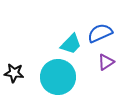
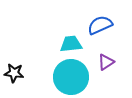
blue semicircle: moved 8 px up
cyan trapezoid: rotated 140 degrees counterclockwise
cyan circle: moved 13 px right
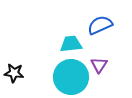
purple triangle: moved 7 px left, 3 px down; rotated 24 degrees counterclockwise
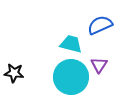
cyan trapezoid: rotated 20 degrees clockwise
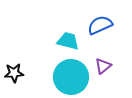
cyan trapezoid: moved 3 px left, 3 px up
purple triangle: moved 4 px right, 1 px down; rotated 18 degrees clockwise
black star: rotated 12 degrees counterclockwise
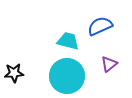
blue semicircle: moved 1 px down
purple triangle: moved 6 px right, 2 px up
cyan circle: moved 4 px left, 1 px up
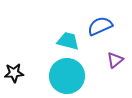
purple triangle: moved 6 px right, 4 px up
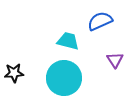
blue semicircle: moved 5 px up
purple triangle: rotated 24 degrees counterclockwise
cyan circle: moved 3 px left, 2 px down
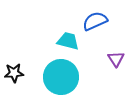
blue semicircle: moved 5 px left
purple triangle: moved 1 px right, 1 px up
cyan circle: moved 3 px left, 1 px up
